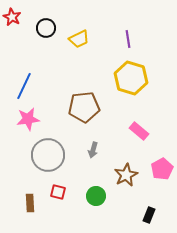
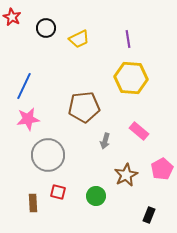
yellow hexagon: rotated 12 degrees counterclockwise
gray arrow: moved 12 px right, 9 px up
brown rectangle: moved 3 px right
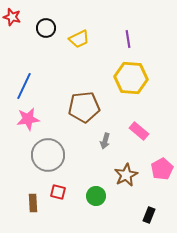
red star: rotated 12 degrees counterclockwise
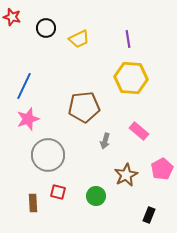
pink star: rotated 10 degrees counterclockwise
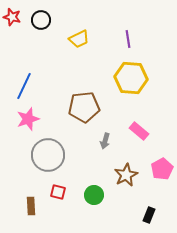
black circle: moved 5 px left, 8 px up
green circle: moved 2 px left, 1 px up
brown rectangle: moved 2 px left, 3 px down
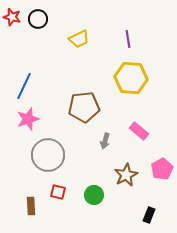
black circle: moved 3 px left, 1 px up
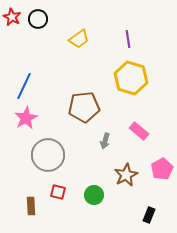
red star: rotated 12 degrees clockwise
yellow trapezoid: rotated 10 degrees counterclockwise
yellow hexagon: rotated 12 degrees clockwise
pink star: moved 2 px left, 1 px up; rotated 10 degrees counterclockwise
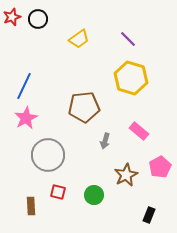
red star: rotated 24 degrees clockwise
purple line: rotated 36 degrees counterclockwise
pink pentagon: moved 2 px left, 2 px up
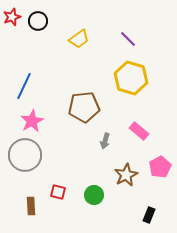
black circle: moved 2 px down
pink star: moved 6 px right, 3 px down
gray circle: moved 23 px left
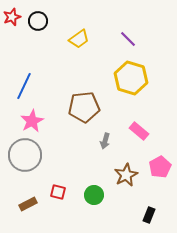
brown rectangle: moved 3 px left, 2 px up; rotated 66 degrees clockwise
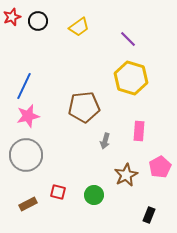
yellow trapezoid: moved 12 px up
pink star: moved 4 px left, 5 px up; rotated 15 degrees clockwise
pink rectangle: rotated 54 degrees clockwise
gray circle: moved 1 px right
